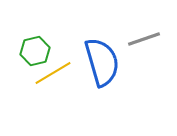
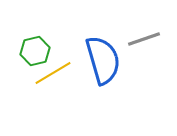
blue semicircle: moved 1 px right, 2 px up
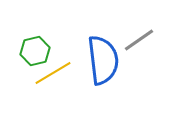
gray line: moved 5 px left, 1 px down; rotated 16 degrees counterclockwise
blue semicircle: rotated 9 degrees clockwise
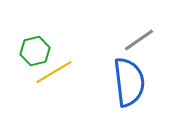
blue semicircle: moved 26 px right, 22 px down
yellow line: moved 1 px right, 1 px up
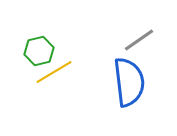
green hexagon: moved 4 px right
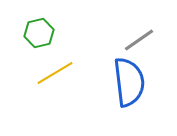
green hexagon: moved 18 px up
yellow line: moved 1 px right, 1 px down
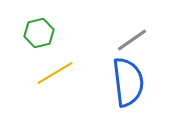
gray line: moved 7 px left
blue semicircle: moved 1 px left
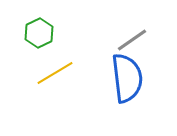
green hexagon: rotated 12 degrees counterclockwise
blue semicircle: moved 1 px left, 4 px up
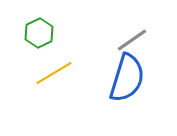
yellow line: moved 1 px left
blue semicircle: rotated 24 degrees clockwise
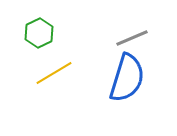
gray line: moved 2 px up; rotated 12 degrees clockwise
